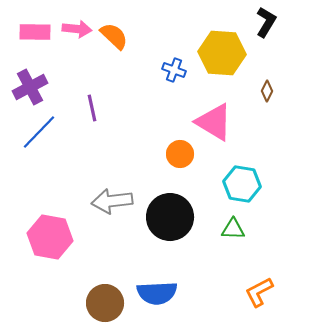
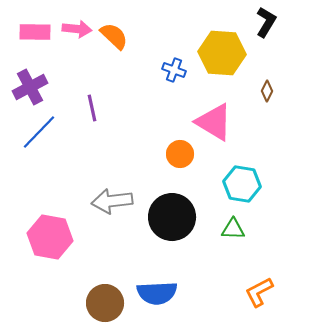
black circle: moved 2 px right
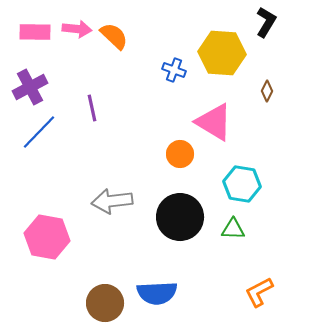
black circle: moved 8 px right
pink hexagon: moved 3 px left
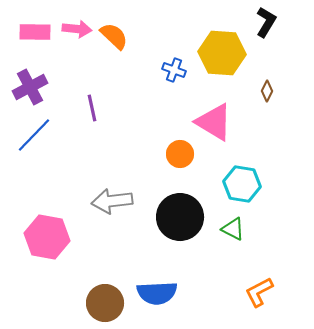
blue line: moved 5 px left, 3 px down
green triangle: rotated 25 degrees clockwise
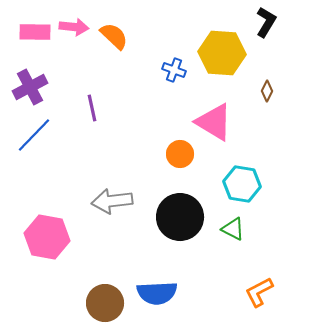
pink arrow: moved 3 px left, 2 px up
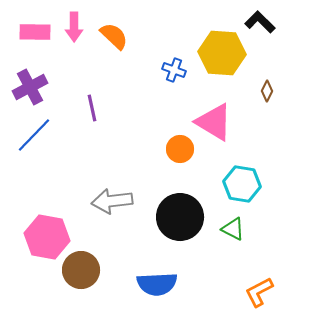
black L-shape: moved 6 px left; rotated 76 degrees counterclockwise
pink arrow: rotated 84 degrees clockwise
orange circle: moved 5 px up
blue semicircle: moved 9 px up
brown circle: moved 24 px left, 33 px up
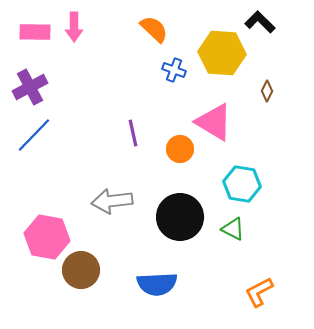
orange semicircle: moved 40 px right, 7 px up
purple line: moved 41 px right, 25 px down
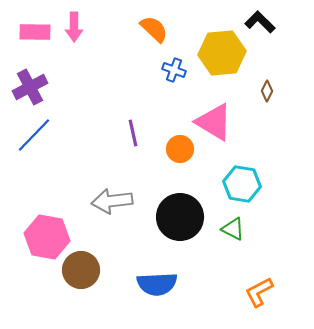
yellow hexagon: rotated 9 degrees counterclockwise
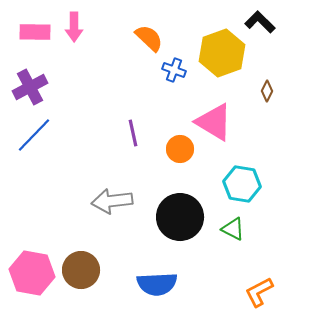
orange semicircle: moved 5 px left, 9 px down
yellow hexagon: rotated 15 degrees counterclockwise
pink hexagon: moved 15 px left, 36 px down
